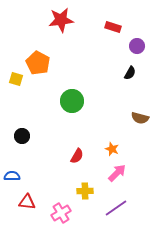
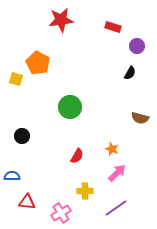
green circle: moved 2 px left, 6 px down
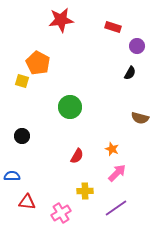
yellow square: moved 6 px right, 2 px down
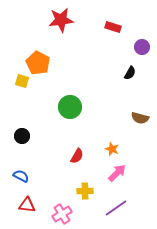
purple circle: moved 5 px right, 1 px down
blue semicircle: moved 9 px right; rotated 28 degrees clockwise
red triangle: moved 3 px down
pink cross: moved 1 px right, 1 px down
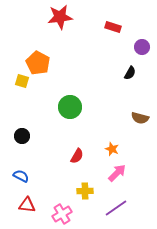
red star: moved 1 px left, 3 px up
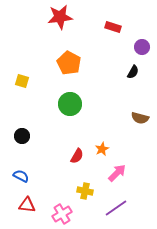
orange pentagon: moved 31 px right
black semicircle: moved 3 px right, 1 px up
green circle: moved 3 px up
orange star: moved 10 px left; rotated 24 degrees clockwise
yellow cross: rotated 14 degrees clockwise
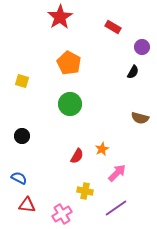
red star: rotated 25 degrees counterclockwise
red rectangle: rotated 14 degrees clockwise
blue semicircle: moved 2 px left, 2 px down
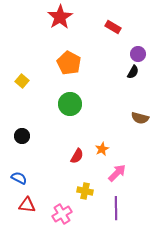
purple circle: moved 4 px left, 7 px down
yellow square: rotated 24 degrees clockwise
purple line: rotated 55 degrees counterclockwise
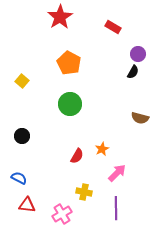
yellow cross: moved 1 px left, 1 px down
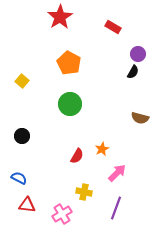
purple line: rotated 20 degrees clockwise
